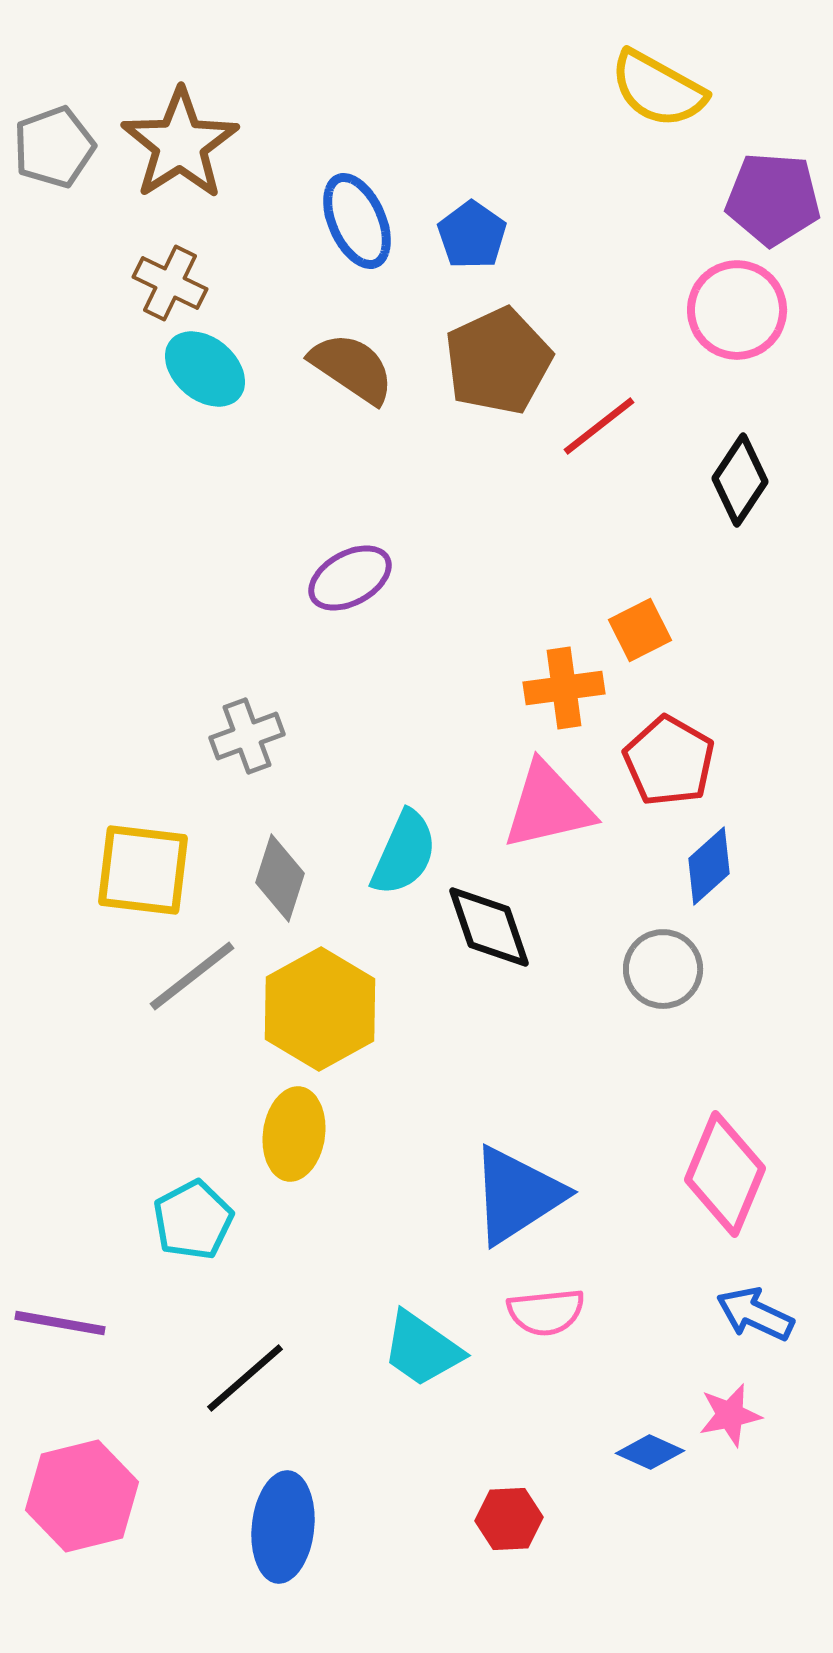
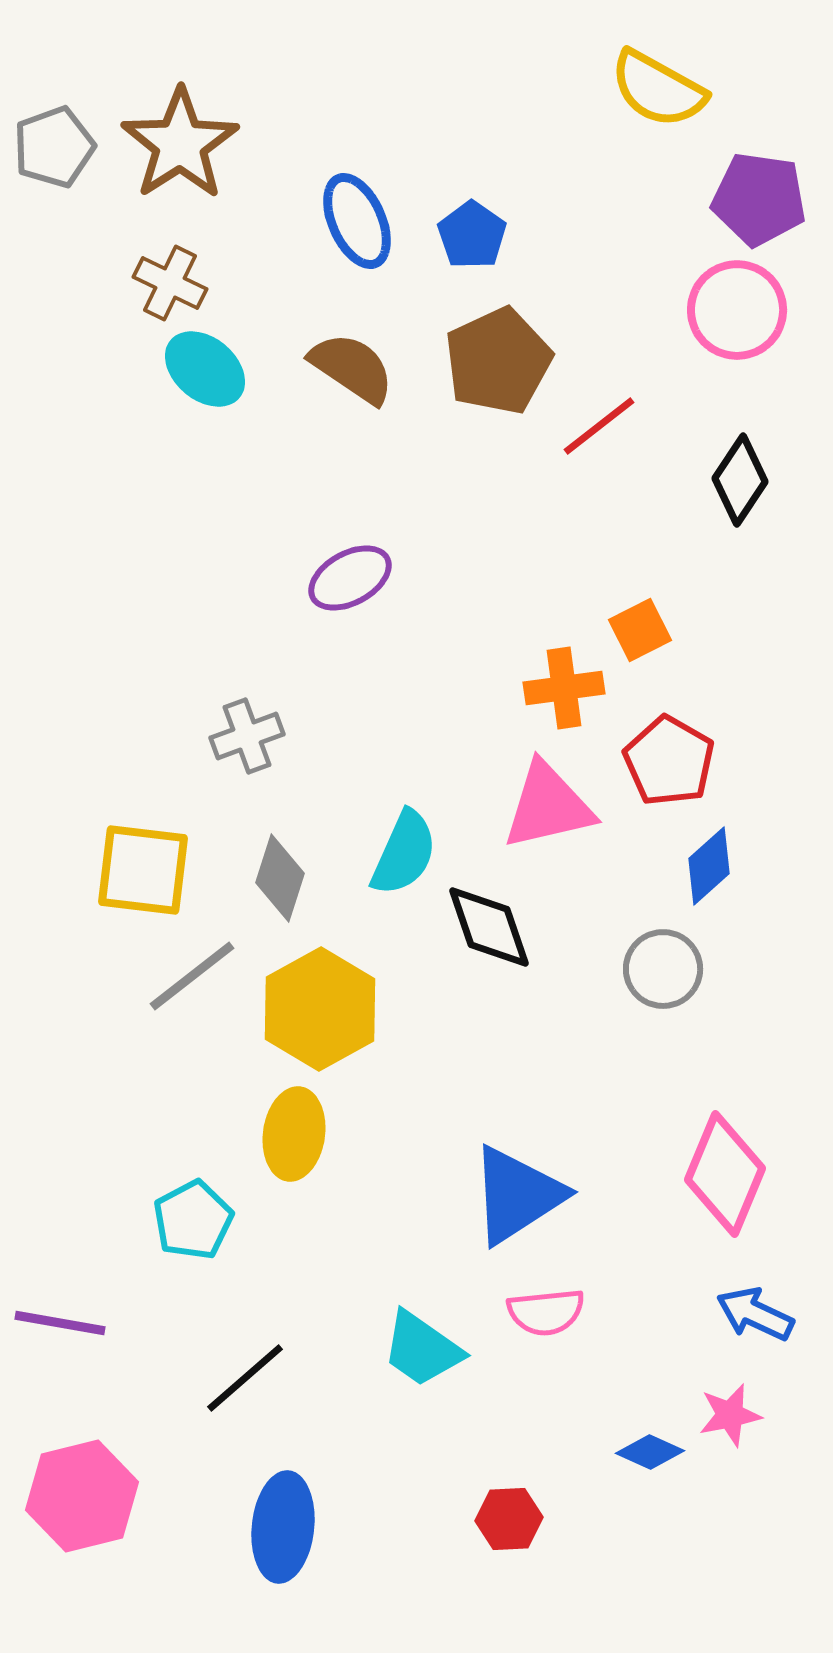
purple pentagon at (773, 199): moved 14 px left; rotated 4 degrees clockwise
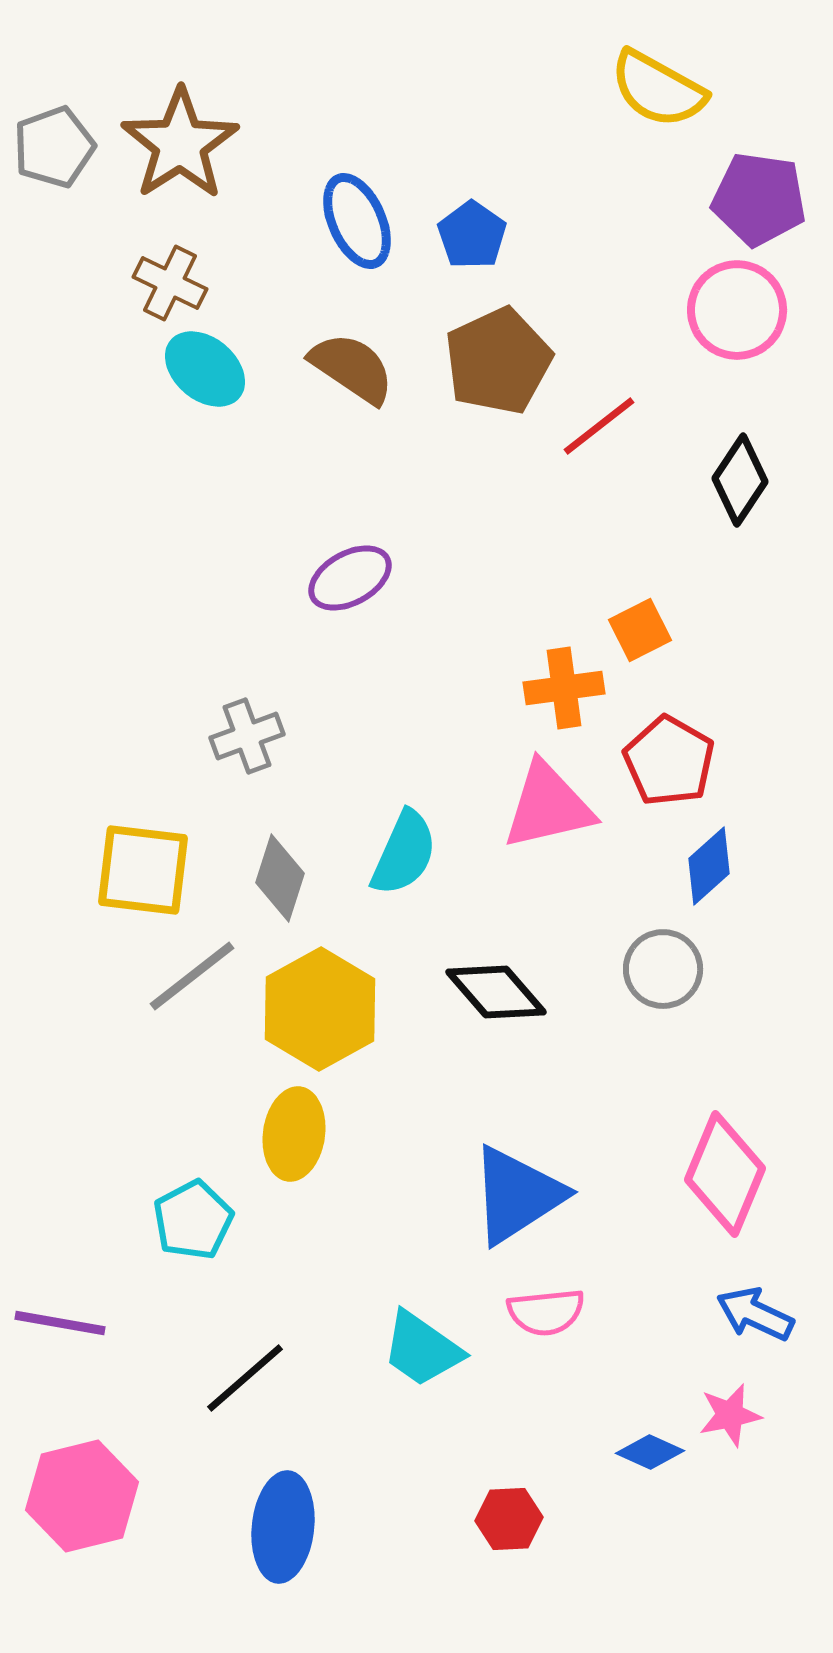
black diamond at (489, 927): moved 7 px right, 65 px down; rotated 22 degrees counterclockwise
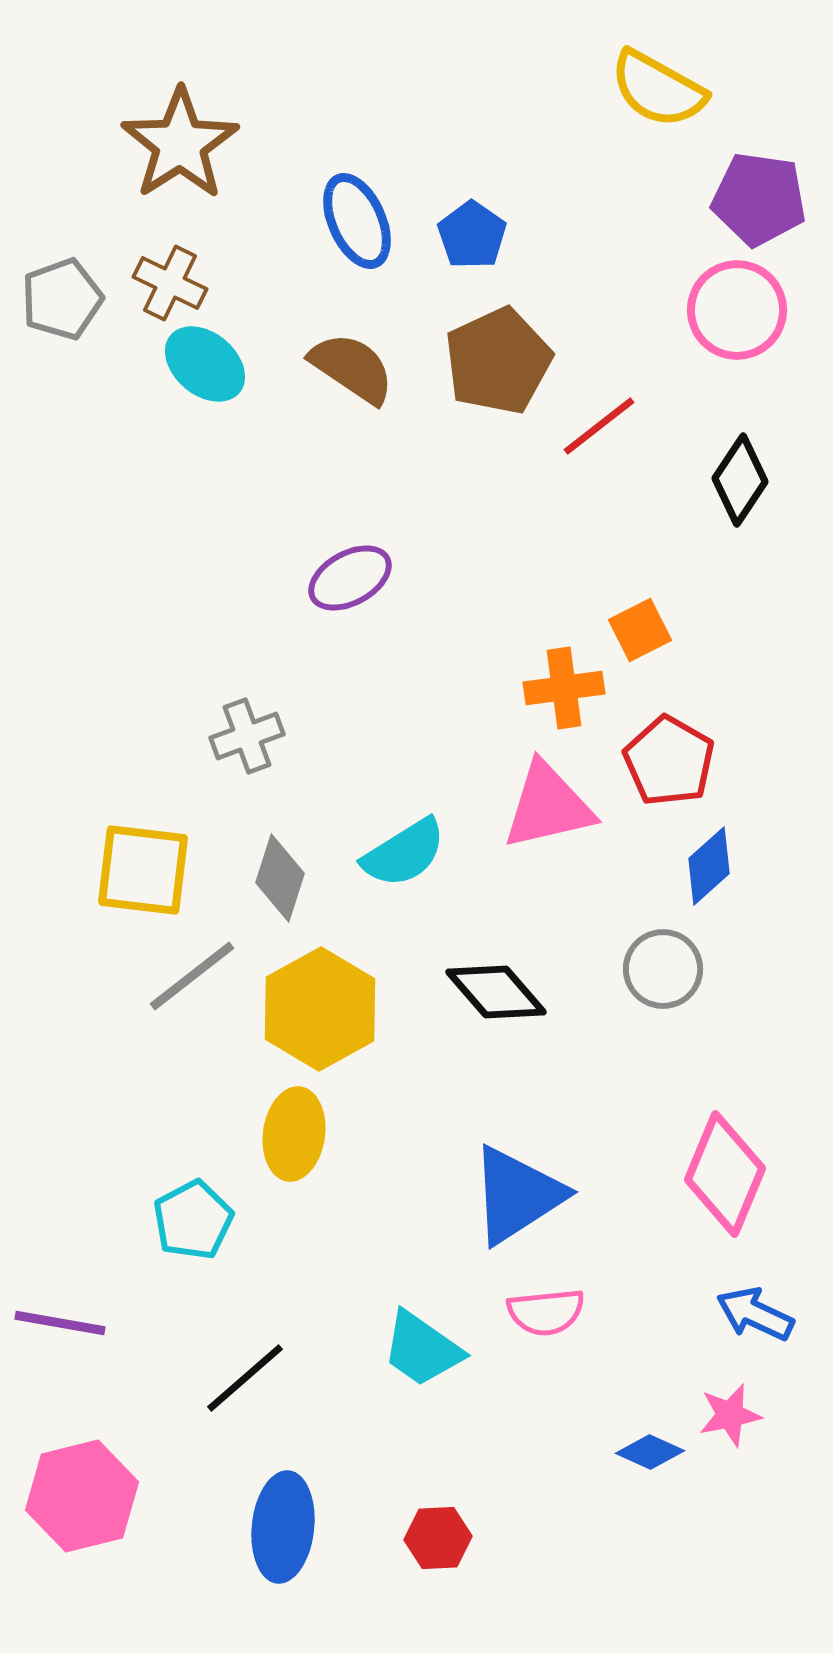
gray pentagon at (54, 147): moved 8 px right, 152 px down
cyan ellipse at (205, 369): moved 5 px up
cyan semicircle at (404, 853): rotated 34 degrees clockwise
red hexagon at (509, 1519): moved 71 px left, 19 px down
